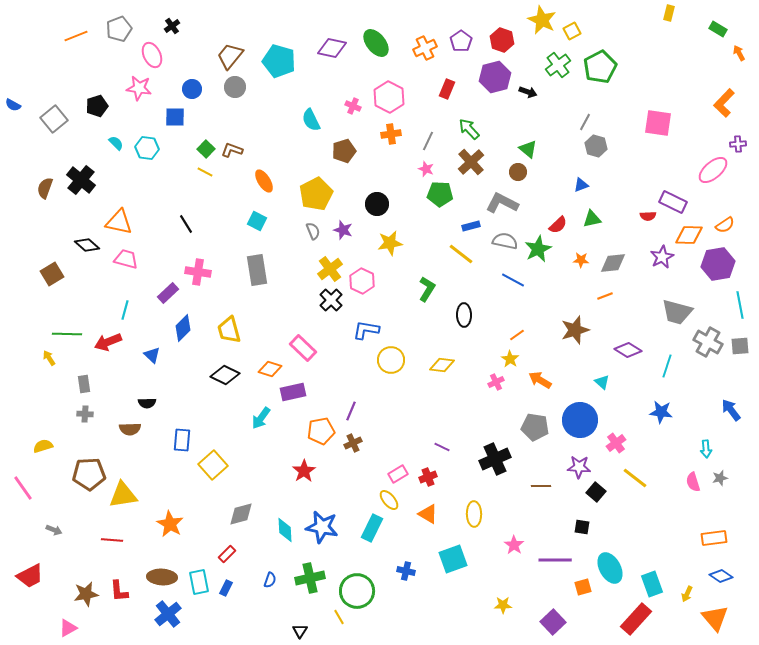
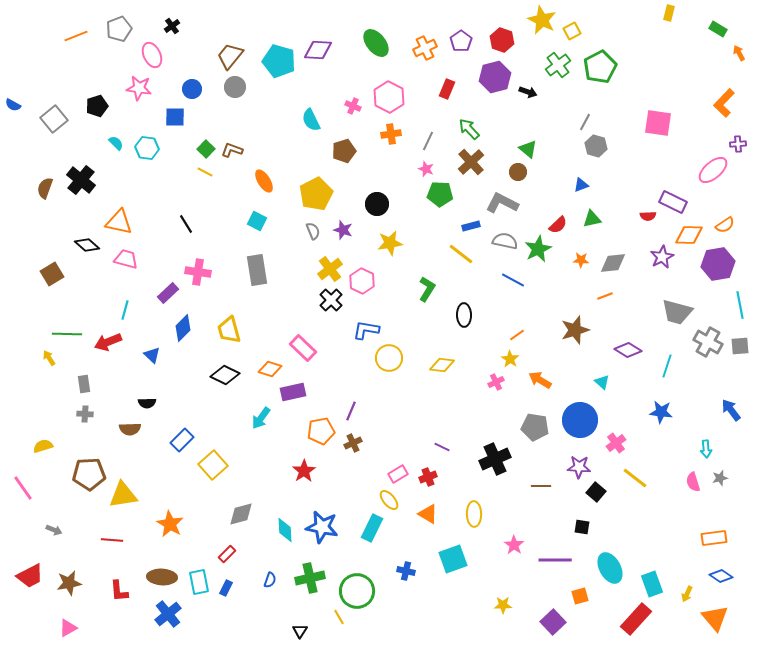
purple diamond at (332, 48): moved 14 px left, 2 px down; rotated 8 degrees counterclockwise
yellow circle at (391, 360): moved 2 px left, 2 px up
blue rectangle at (182, 440): rotated 40 degrees clockwise
orange square at (583, 587): moved 3 px left, 9 px down
brown star at (86, 594): moved 17 px left, 11 px up
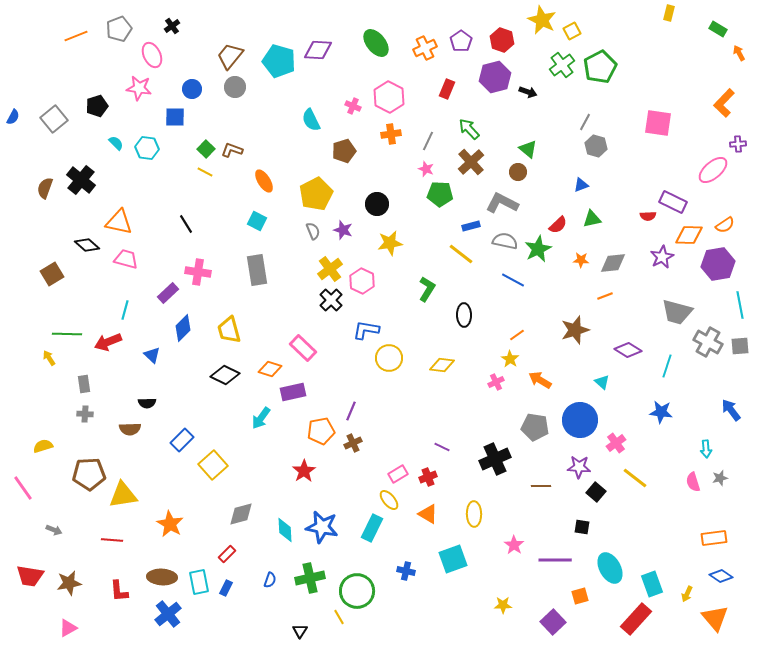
green cross at (558, 65): moved 4 px right
blue semicircle at (13, 105): moved 12 px down; rotated 91 degrees counterclockwise
red trapezoid at (30, 576): rotated 36 degrees clockwise
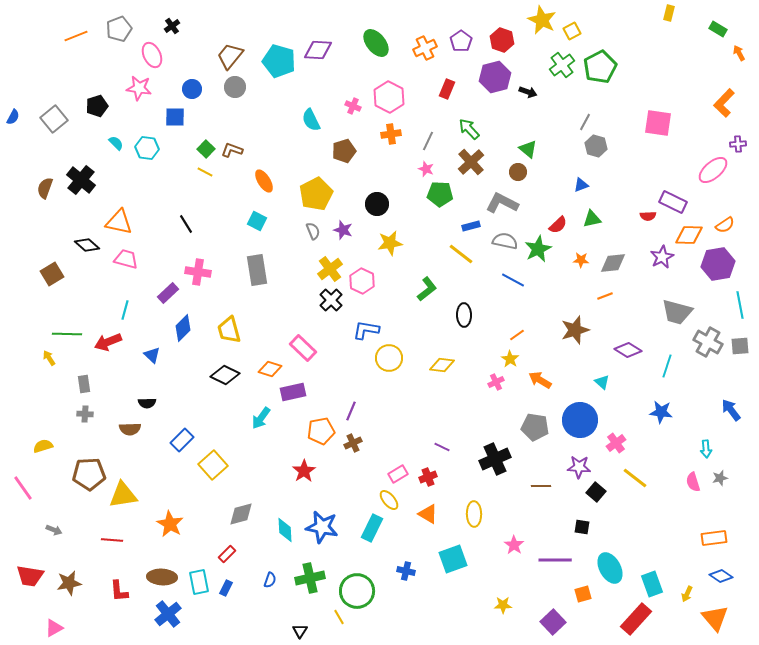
green L-shape at (427, 289): rotated 20 degrees clockwise
orange square at (580, 596): moved 3 px right, 2 px up
pink triangle at (68, 628): moved 14 px left
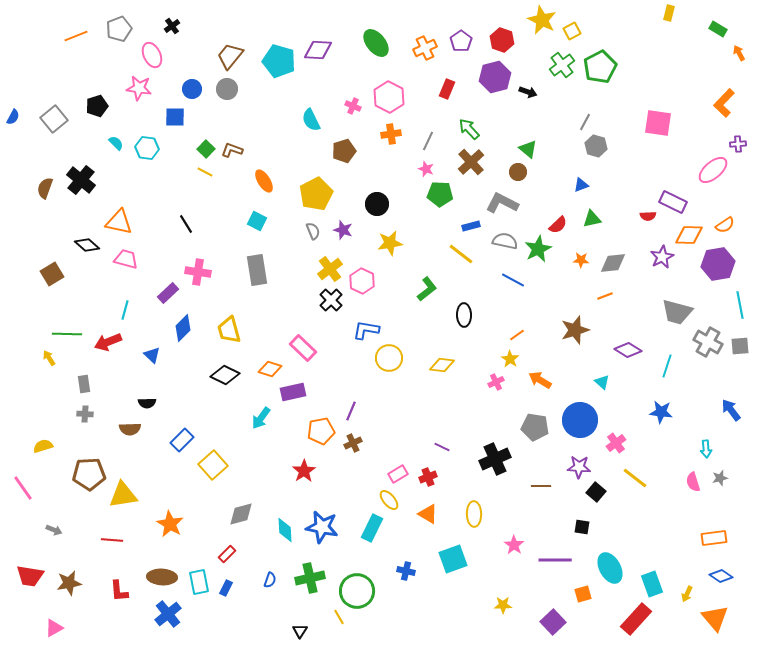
gray circle at (235, 87): moved 8 px left, 2 px down
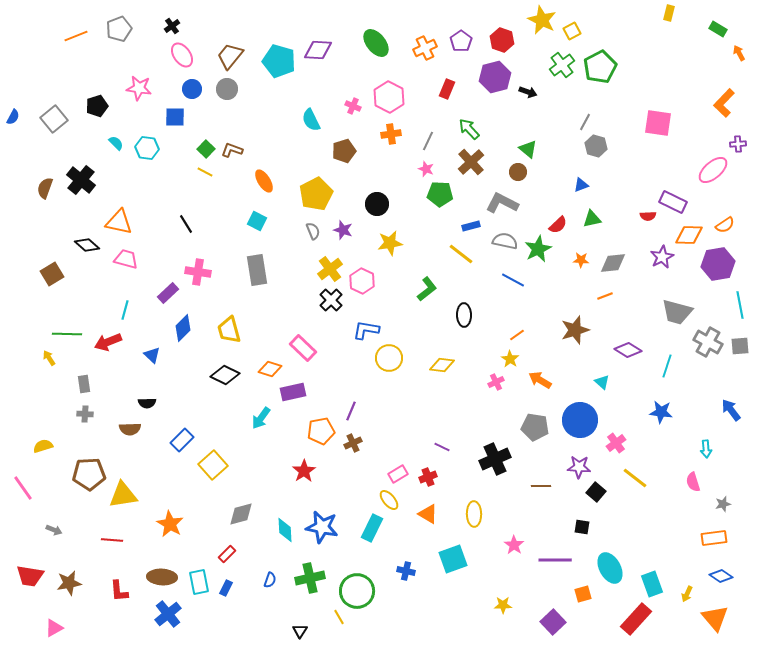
pink ellipse at (152, 55): moved 30 px right; rotated 10 degrees counterclockwise
gray star at (720, 478): moved 3 px right, 26 px down
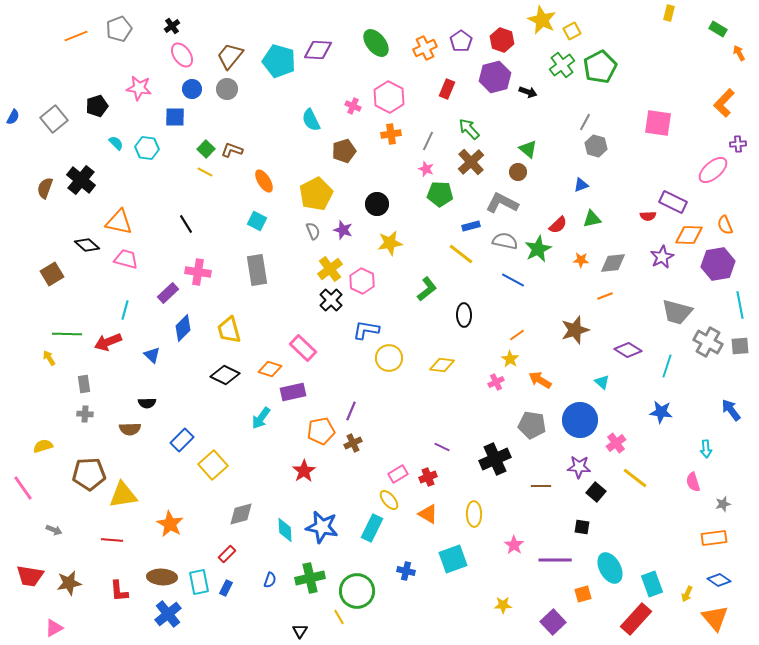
orange semicircle at (725, 225): rotated 102 degrees clockwise
gray pentagon at (535, 427): moved 3 px left, 2 px up
blue diamond at (721, 576): moved 2 px left, 4 px down
